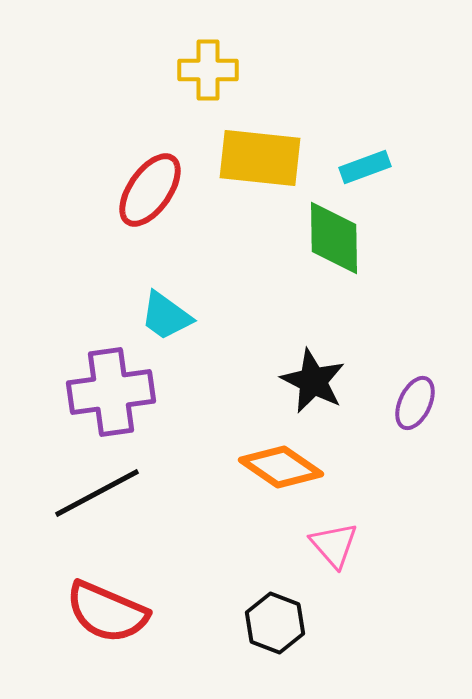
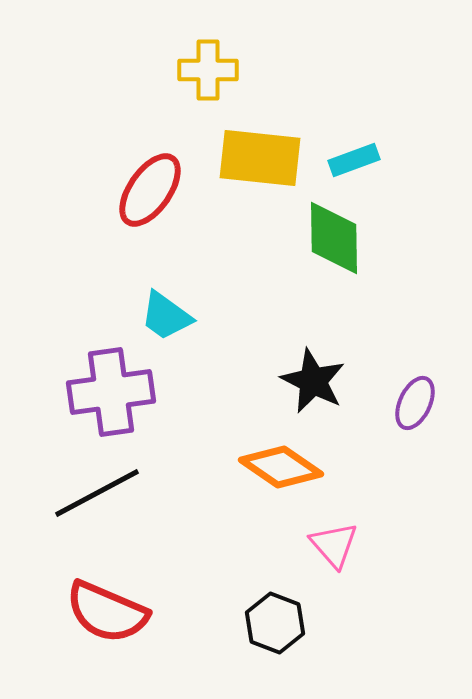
cyan rectangle: moved 11 px left, 7 px up
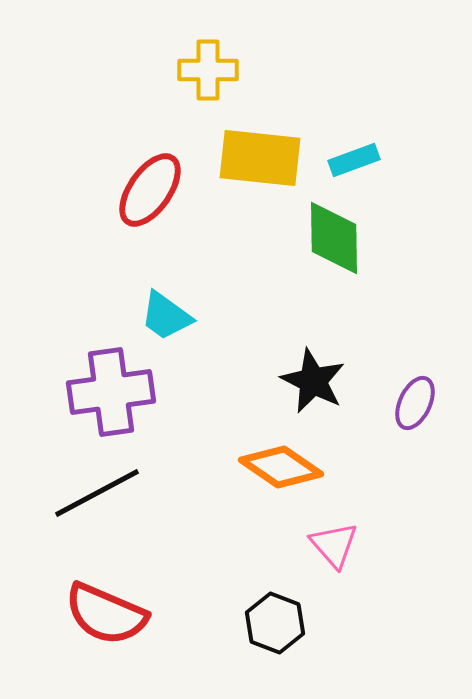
red semicircle: moved 1 px left, 2 px down
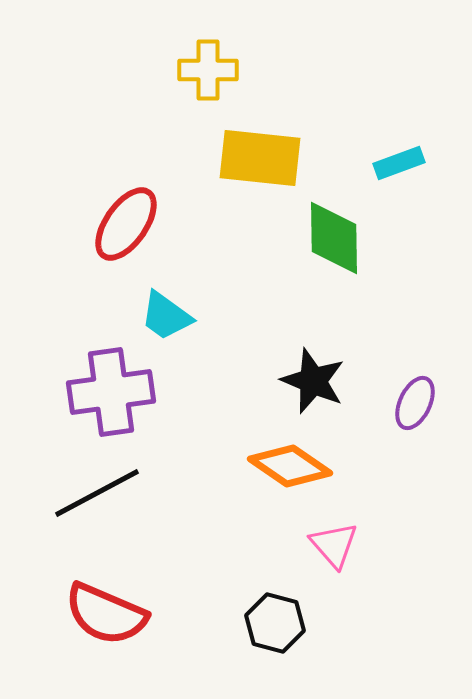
cyan rectangle: moved 45 px right, 3 px down
red ellipse: moved 24 px left, 34 px down
black star: rotated 4 degrees counterclockwise
orange diamond: moved 9 px right, 1 px up
black hexagon: rotated 6 degrees counterclockwise
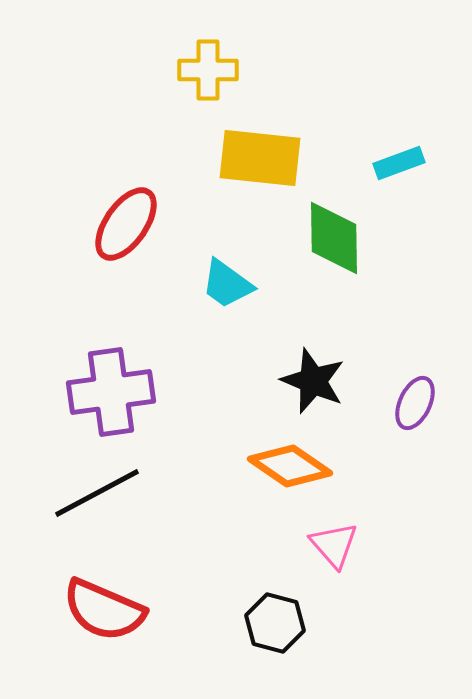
cyan trapezoid: moved 61 px right, 32 px up
red semicircle: moved 2 px left, 4 px up
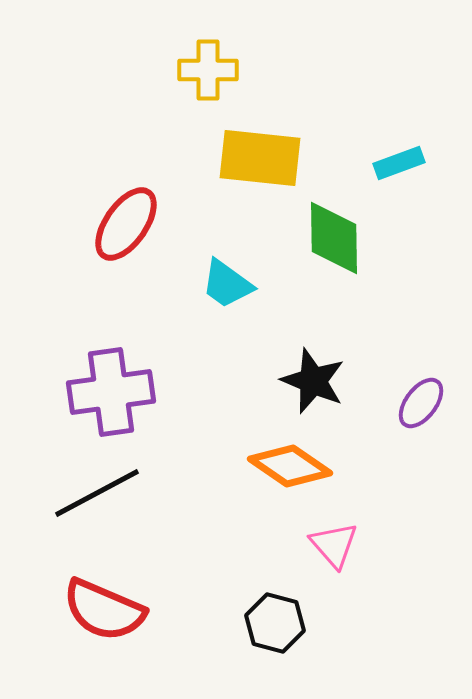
purple ellipse: moved 6 px right; rotated 12 degrees clockwise
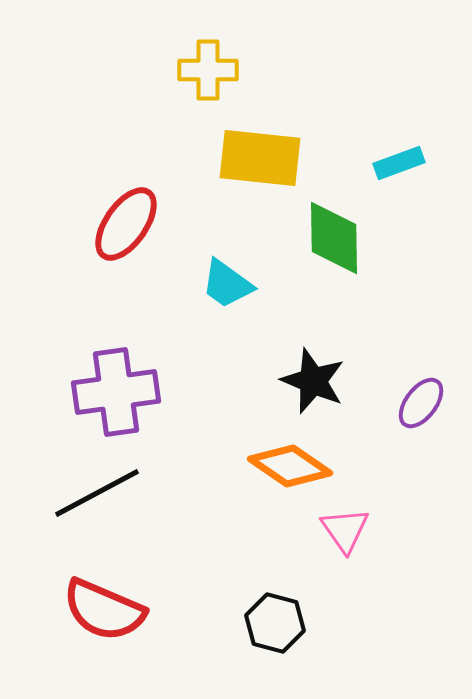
purple cross: moved 5 px right
pink triangle: moved 11 px right, 15 px up; rotated 6 degrees clockwise
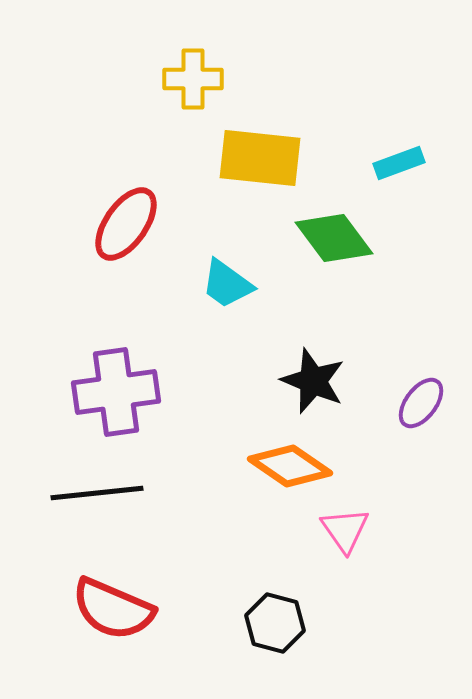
yellow cross: moved 15 px left, 9 px down
green diamond: rotated 36 degrees counterclockwise
black line: rotated 22 degrees clockwise
red semicircle: moved 9 px right, 1 px up
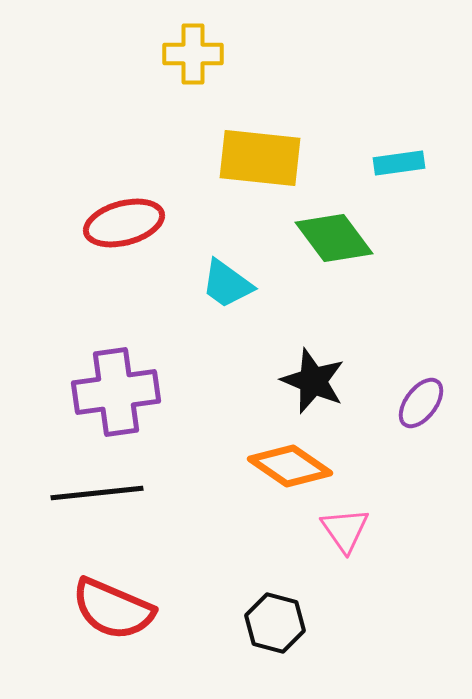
yellow cross: moved 25 px up
cyan rectangle: rotated 12 degrees clockwise
red ellipse: moved 2 px left, 1 px up; rotated 40 degrees clockwise
